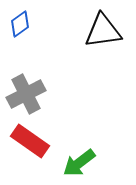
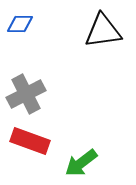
blue diamond: rotated 36 degrees clockwise
red rectangle: rotated 15 degrees counterclockwise
green arrow: moved 2 px right
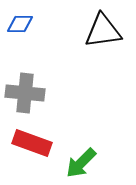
gray cross: moved 1 px left, 1 px up; rotated 33 degrees clockwise
red rectangle: moved 2 px right, 2 px down
green arrow: rotated 8 degrees counterclockwise
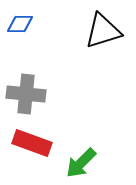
black triangle: rotated 9 degrees counterclockwise
gray cross: moved 1 px right, 1 px down
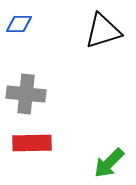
blue diamond: moved 1 px left
red rectangle: rotated 21 degrees counterclockwise
green arrow: moved 28 px right
